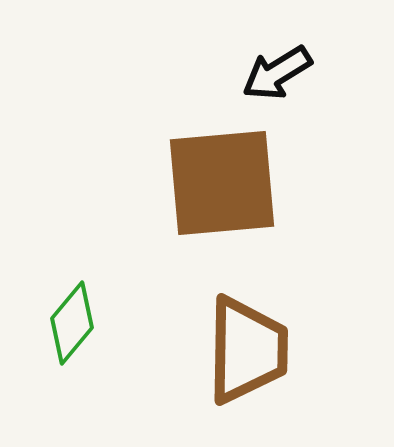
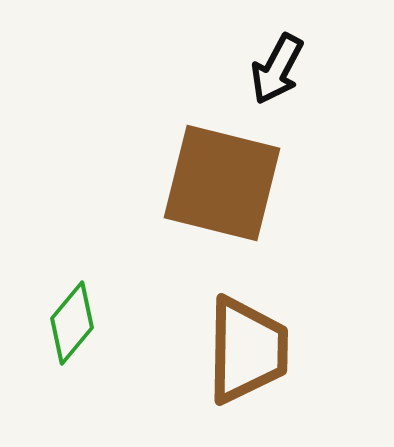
black arrow: moved 4 px up; rotated 30 degrees counterclockwise
brown square: rotated 19 degrees clockwise
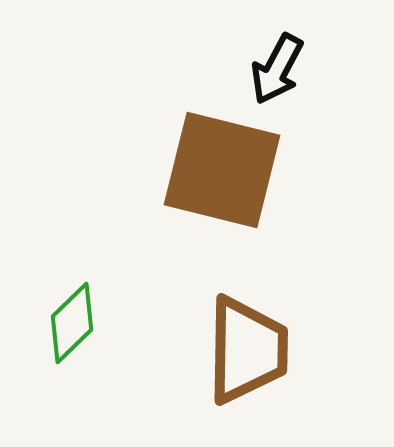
brown square: moved 13 px up
green diamond: rotated 6 degrees clockwise
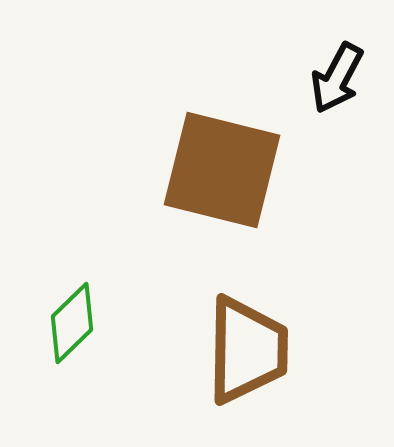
black arrow: moved 60 px right, 9 px down
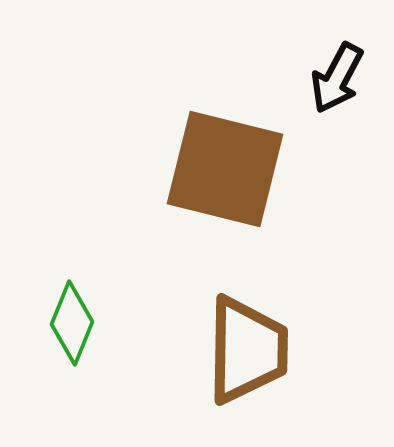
brown square: moved 3 px right, 1 px up
green diamond: rotated 24 degrees counterclockwise
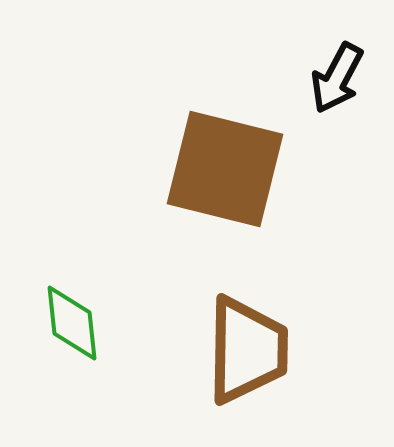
green diamond: rotated 28 degrees counterclockwise
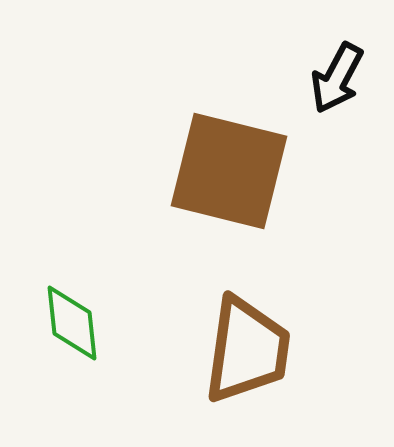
brown square: moved 4 px right, 2 px down
brown trapezoid: rotated 7 degrees clockwise
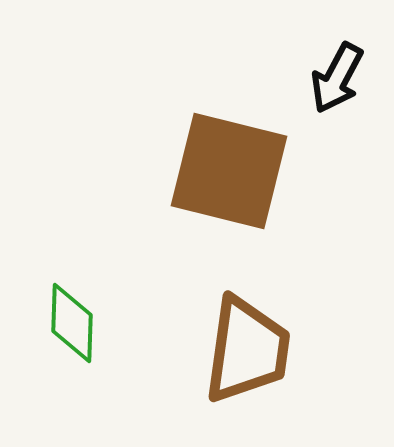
green diamond: rotated 8 degrees clockwise
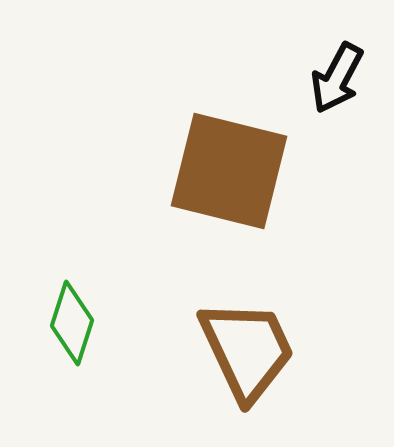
green diamond: rotated 16 degrees clockwise
brown trapezoid: rotated 33 degrees counterclockwise
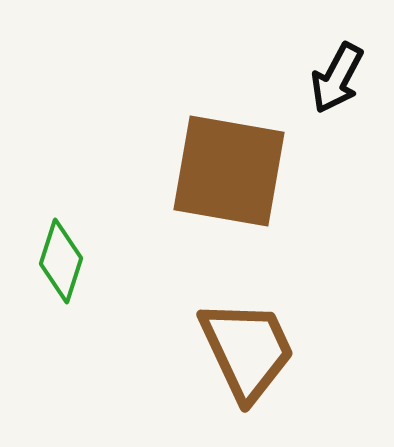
brown square: rotated 4 degrees counterclockwise
green diamond: moved 11 px left, 62 px up
